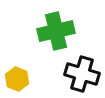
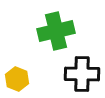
black cross: rotated 16 degrees counterclockwise
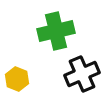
black cross: rotated 24 degrees counterclockwise
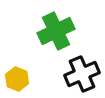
green cross: rotated 12 degrees counterclockwise
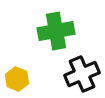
green cross: rotated 15 degrees clockwise
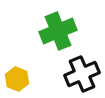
green cross: moved 2 px right; rotated 12 degrees counterclockwise
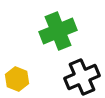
black cross: moved 3 px down
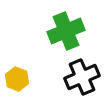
green cross: moved 8 px right
